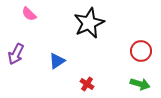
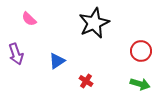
pink semicircle: moved 5 px down
black star: moved 5 px right
purple arrow: rotated 45 degrees counterclockwise
red cross: moved 1 px left, 3 px up
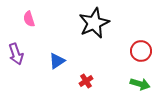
pink semicircle: rotated 28 degrees clockwise
red cross: rotated 24 degrees clockwise
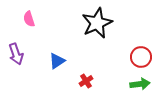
black star: moved 3 px right
red circle: moved 6 px down
green arrow: rotated 24 degrees counterclockwise
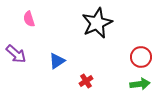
purple arrow: rotated 30 degrees counterclockwise
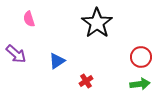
black star: rotated 12 degrees counterclockwise
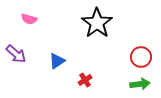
pink semicircle: rotated 56 degrees counterclockwise
red cross: moved 1 px left, 1 px up
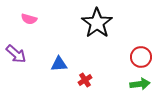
blue triangle: moved 2 px right, 3 px down; rotated 30 degrees clockwise
